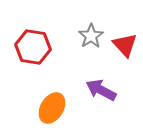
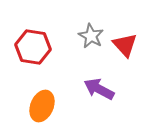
gray star: rotated 10 degrees counterclockwise
purple arrow: moved 2 px left, 1 px up
orange ellipse: moved 10 px left, 2 px up; rotated 8 degrees counterclockwise
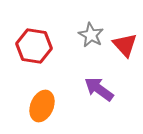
gray star: moved 1 px up
red hexagon: moved 1 px right, 1 px up
purple arrow: rotated 8 degrees clockwise
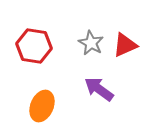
gray star: moved 8 px down
red triangle: rotated 48 degrees clockwise
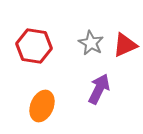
purple arrow: rotated 80 degrees clockwise
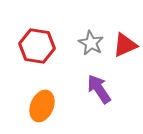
red hexagon: moved 3 px right
purple arrow: rotated 60 degrees counterclockwise
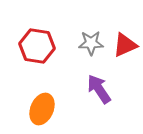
gray star: rotated 30 degrees counterclockwise
orange ellipse: moved 3 px down
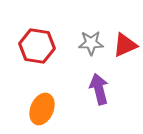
purple arrow: rotated 20 degrees clockwise
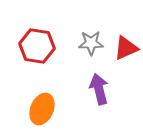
red triangle: moved 1 px right, 3 px down
